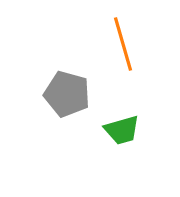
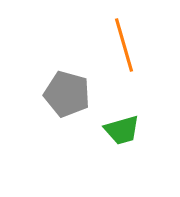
orange line: moved 1 px right, 1 px down
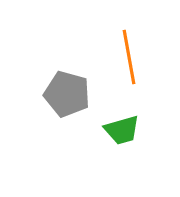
orange line: moved 5 px right, 12 px down; rotated 6 degrees clockwise
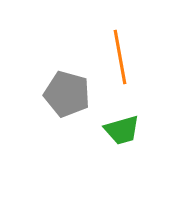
orange line: moved 9 px left
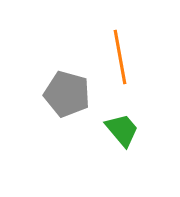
green trapezoid: rotated 114 degrees counterclockwise
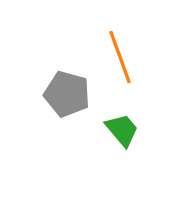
orange line: rotated 10 degrees counterclockwise
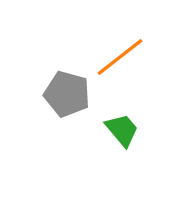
orange line: rotated 72 degrees clockwise
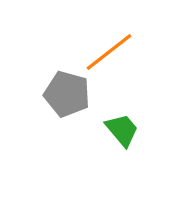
orange line: moved 11 px left, 5 px up
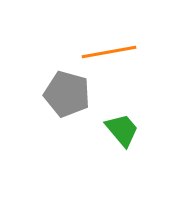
orange line: rotated 28 degrees clockwise
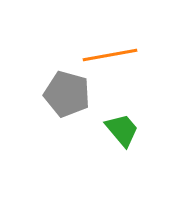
orange line: moved 1 px right, 3 px down
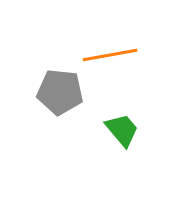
gray pentagon: moved 7 px left, 2 px up; rotated 9 degrees counterclockwise
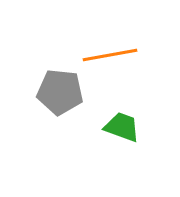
green trapezoid: moved 3 px up; rotated 30 degrees counterclockwise
